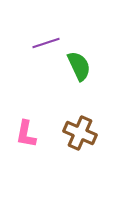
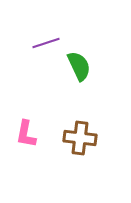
brown cross: moved 5 px down; rotated 16 degrees counterclockwise
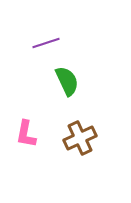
green semicircle: moved 12 px left, 15 px down
brown cross: rotated 32 degrees counterclockwise
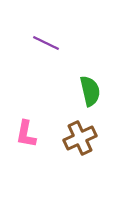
purple line: rotated 44 degrees clockwise
green semicircle: moved 23 px right, 10 px down; rotated 12 degrees clockwise
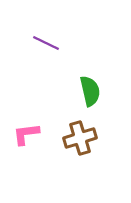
pink L-shape: rotated 72 degrees clockwise
brown cross: rotated 8 degrees clockwise
